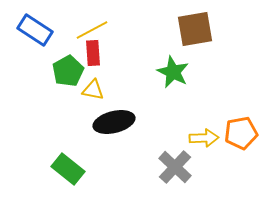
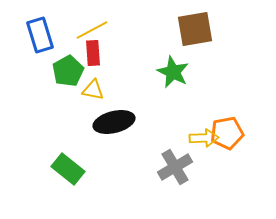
blue rectangle: moved 5 px right, 5 px down; rotated 40 degrees clockwise
orange pentagon: moved 14 px left
gray cross: rotated 16 degrees clockwise
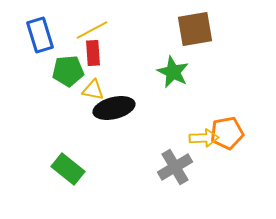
green pentagon: rotated 24 degrees clockwise
black ellipse: moved 14 px up
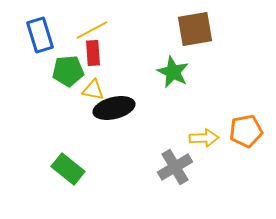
orange pentagon: moved 19 px right, 2 px up
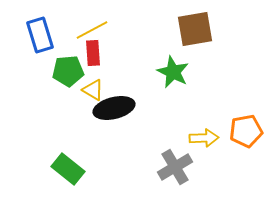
yellow triangle: rotated 20 degrees clockwise
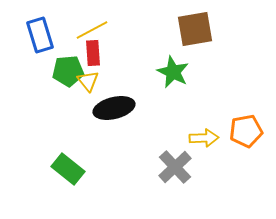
yellow triangle: moved 5 px left, 9 px up; rotated 20 degrees clockwise
gray cross: rotated 12 degrees counterclockwise
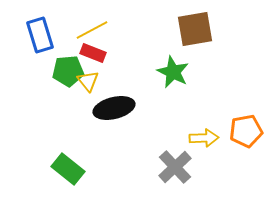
red rectangle: rotated 65 degrees counterclockwise
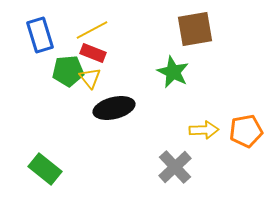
yellow triangle: moved 2 px right, 3 px up
yellow arrow: moved 8 px up
green rectangle: moved 23 px left
